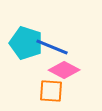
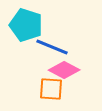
cyan pentagon: moved 18 px up
orange square: moved 2 px up
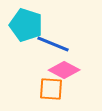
blue line: moved 1 px right, 3 px up
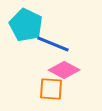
cyan pentagon: rotated 8 degrees clockwise
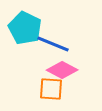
cyan pentagon: moved 1 px left, 3 px down
pink diamond: moved 2 px left
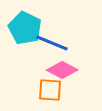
blue line: moved 1 px left, 1 px up
orange square: moved 1 px left, 1 px down
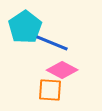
cyan pentagon: moved 1 px up; rotated 12 degrees clockwise
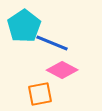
cyan pentagon: moved 1 px left, 1 px up
orange square: moved 10 px left, 4 px down; rotated 15 degrees counterclockwise
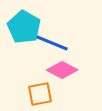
cyan pentagon: moved 1 px down; rotated 8 degrees counterclockwise
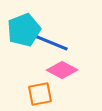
cyan pentagon: moved 3 px down; rotated 20 degrees clockwise
